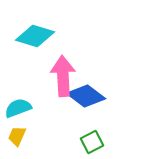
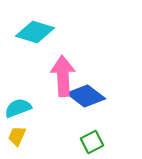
cyan diamond: moved 4 px up
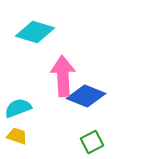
blue diamond: rotated 15 degrees counterclockwise
yellow trapezoid: rotated 85 degrees clockwise
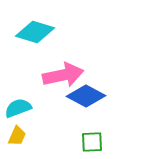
pink arrow: moved 1 px up; rotated 81 degrees clockwise
blue diamond: rotated 6 degrees clockwise
yellow trapezoid: rotated 95 degrees clockwise
green square: rotated 25 degrees clockwise
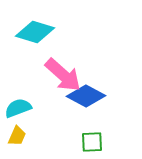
pink arrow: rotated 54 degrees clockwise
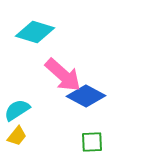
cyan semicircle: moved 1 px left, 2 px down; rotated 12 degrees counterclockwise
yellow trapezoid: rotated 15 degrees clockwise
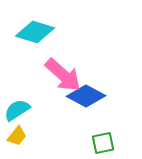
green square: moved 11 px right, 1 px down; rotated 10 degrees counterclockwise
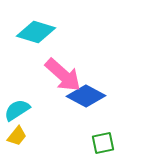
cyan diamond: moved 1 px right
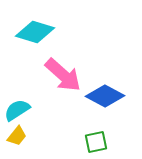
cyan diamond: moved 1 px left
blue diamond: moved 19 px right
green square: moved 7 px left, 1 px up
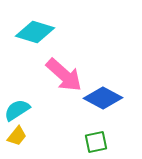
pink arrow: moved 1 px right
blue diamond: moved 2 px left, 2 px down
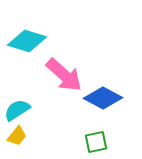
cyan diamond: moved 8 px left, 9 px down
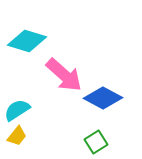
green square: rotated 20 degrees counterclockwise
